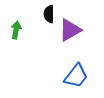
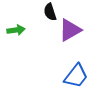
black semicircle: moved 1 px right, 2 px up; rotated 18 degrees counterclockwise
green arrow: rotated 72 degrees clockwise
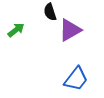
green arrow: rotated 30 degrees counterclockwise
blue trapezoid: moved 3 px down
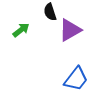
green arrow: moved 5 px right
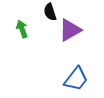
green arrow: moved 1 px right, 1 px up; rotated 72 degrees counterclockwise
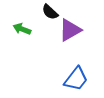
black semicircle: rotated 30 degrees counterclockwise
green arrow: rotated 48 degrees counterclockwise
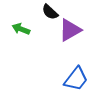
green arrow: moved 1 px left
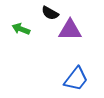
black semicircle: moved 1 px down; rotated 12 degrees counterclockwise
purple triangle: rotated 30 degrees clockwise
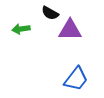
green arrow: rotated 30 degrees counterclockwise
